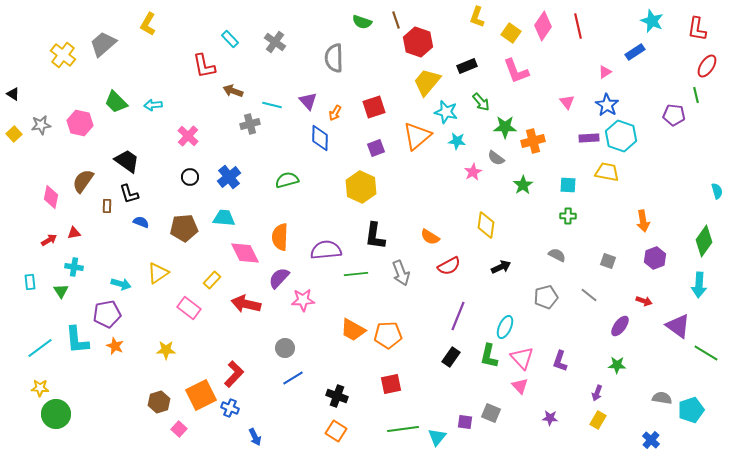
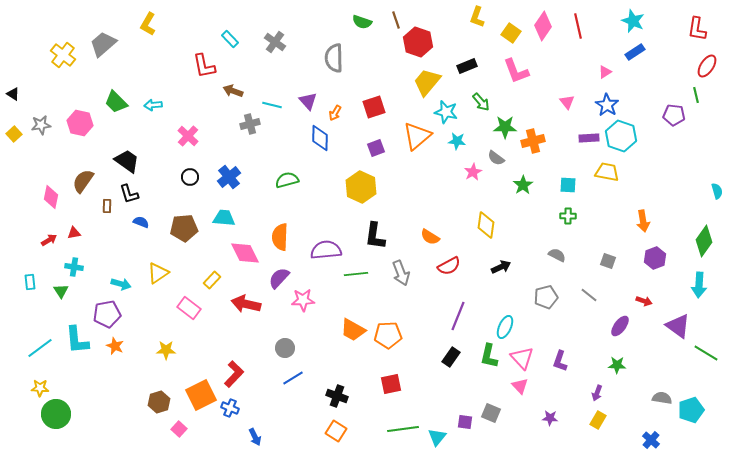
cyan star at (652, 21): moved 19 px left
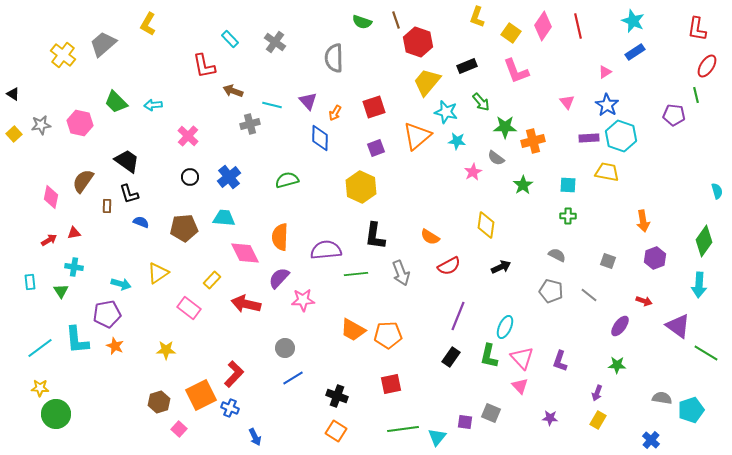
gray pentagon at (546, 297): moved 5 px right, 6 px up; rotated 30 degrees clockwise
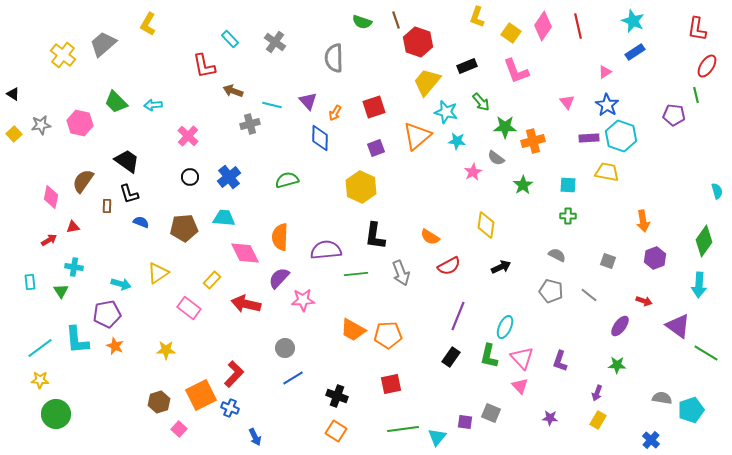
red triangle at (74, 233): moved 1 px left, 6 px up
yellow star at (40, 388): moved 8 px up
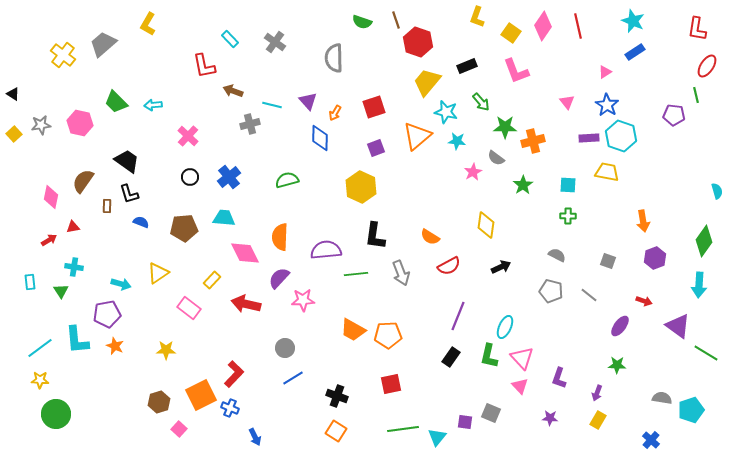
purple L-shape at (560, 361): moved 1 px left, 17 px down
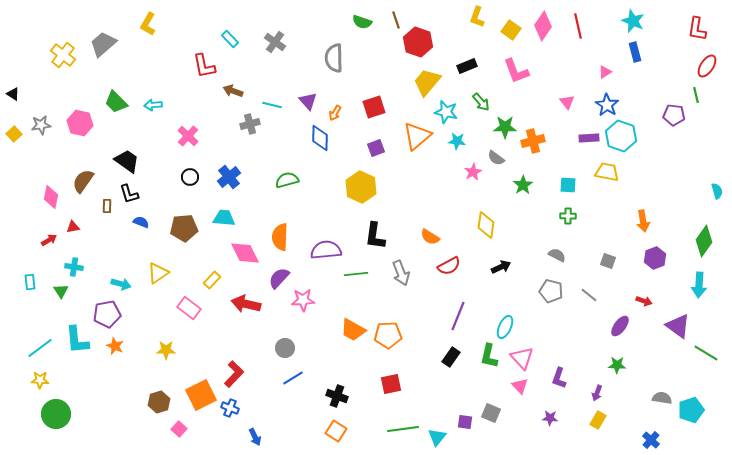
yellow square at (511, 33): moved 3 px up
blue rectangle at (635, 52): rotated 72 degrees counterclockwise
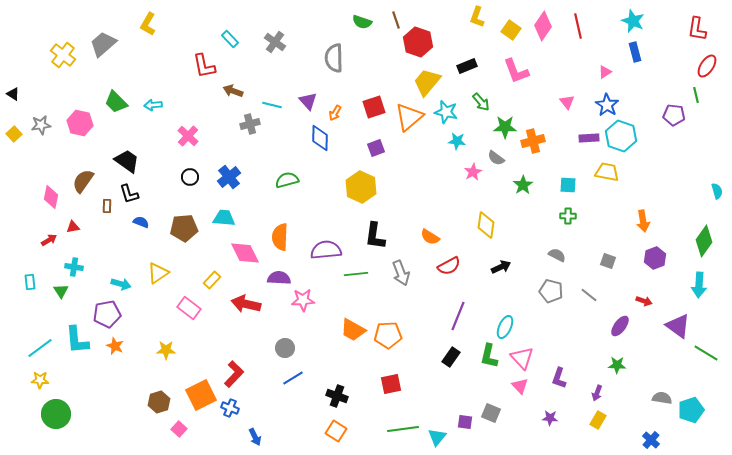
orange triangle at (417, 136): moved 8 px left, 19 px up
purple semicircle at (279, 278): rotated 50 degrees clockwise
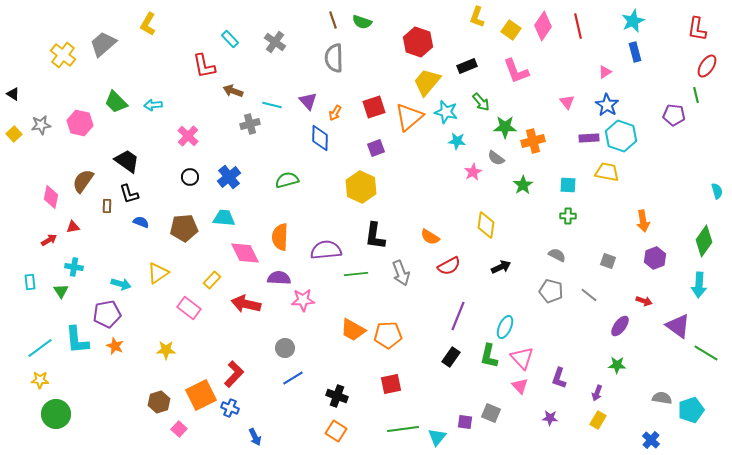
brown line at (396, 20): moved 63 px left
cyan star at (633, 21): rotated 25 degrees clockwise
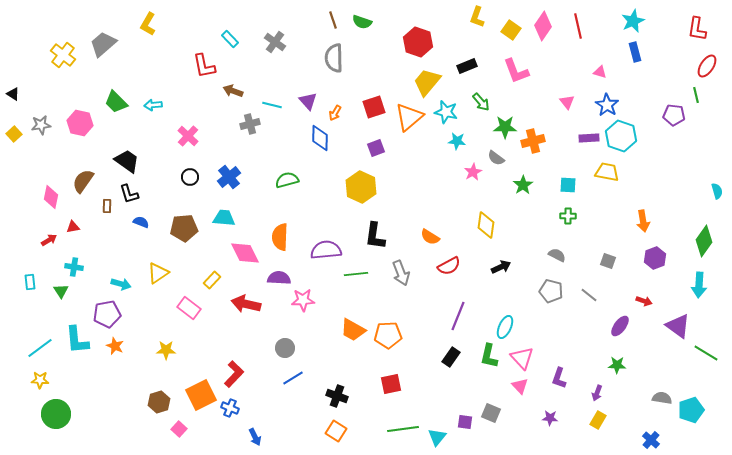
pink triangle at (605, 72): moved 5 px left; rotated 48 degrees clockwise
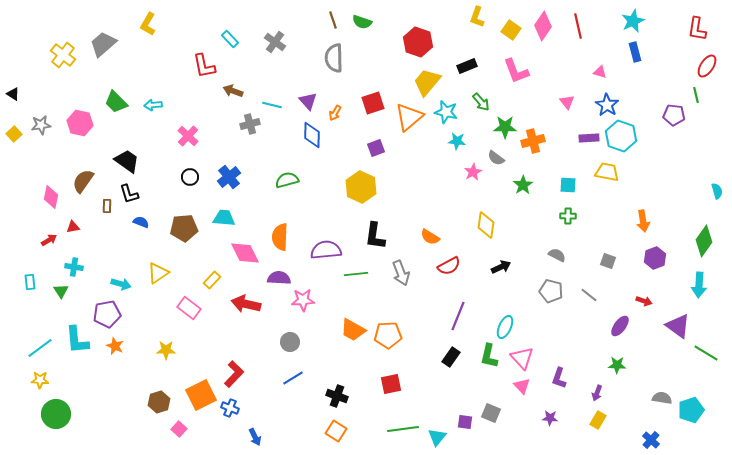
red square at (374, 107): moved 1 px left, 4 px up
blue diamond at (320, 138): moved 8 px left, 3 px up
gray circle at (285, 348): moved 5 px right, 6 px up
pink triangle at (520, 386): moved 2 px right
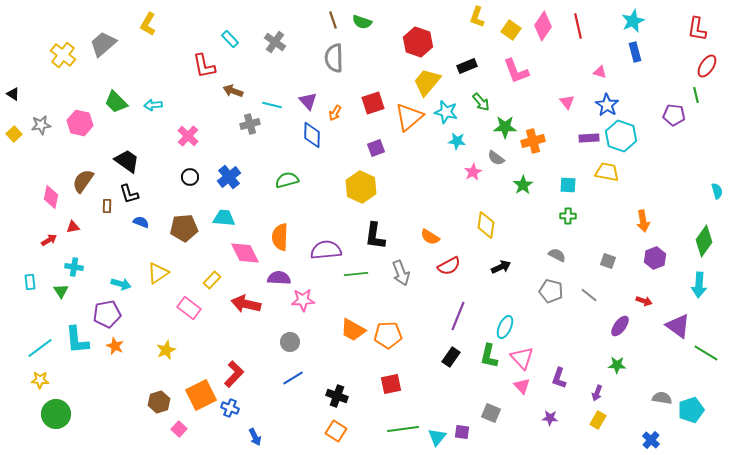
yellow star at (166, 350): rotated 24 degrees counterclockwise
purple square at (465, 422): moved 3 px left, 10 px down
